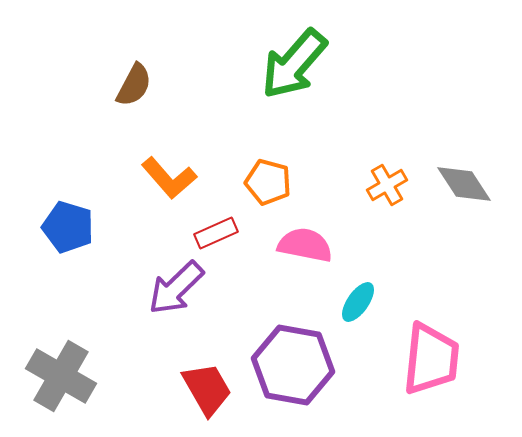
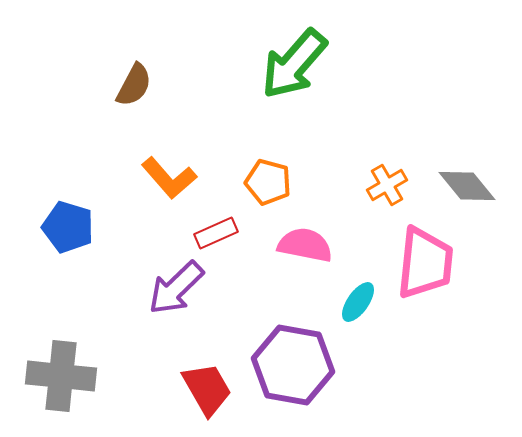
gray diamond: moved 3 px right, 2 px down; rotated 6 degrees counterclockwise
pink trapezoid: moved 6 px left, 96 px up
gray cross: rotated 24 degrees counterclockwise
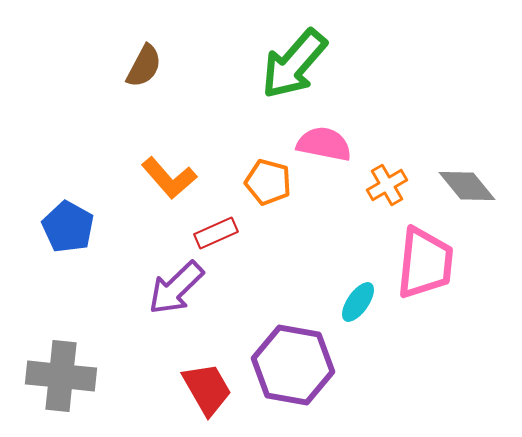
brown semicircle: moved 10 px right, 19 px up
blue pentagon: rotated 12 degrees clockwise
pink semicircle: moved 19 px right, 101 px up
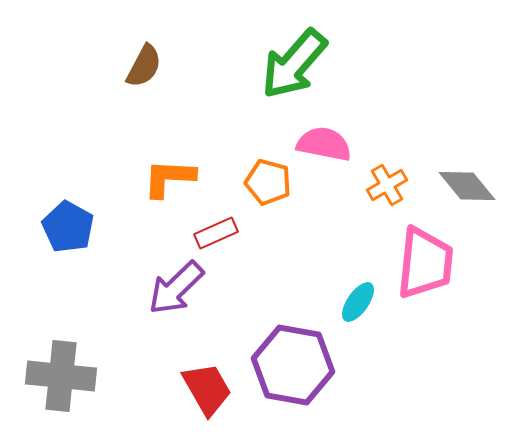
orange L-shape: rotated 134 degrees clockwise
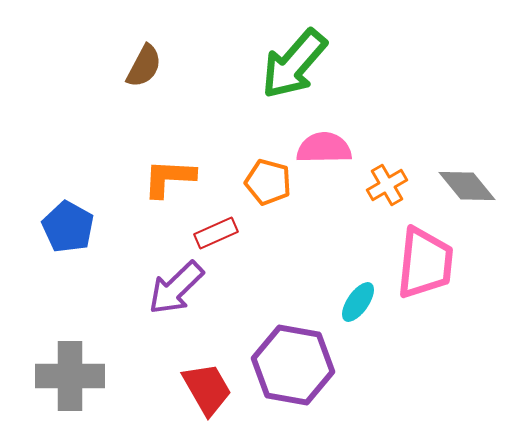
pink semicircle: moved 4 px down; rotated 12 degrees counterclockwise
gray cross: moved 9 px right; rotated 6 degrees counterclockwise
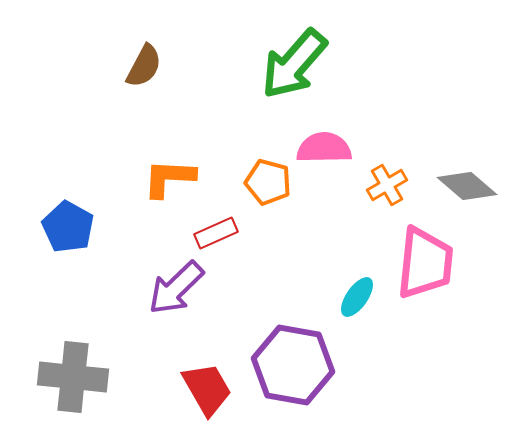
gray diamond: rotated 10 degrees counterclockwise
cyan ellipse: moved 1 px left, 5 px up
gray cross: moved 3 px right, 1 px down; rotated 6 degrees clockwise
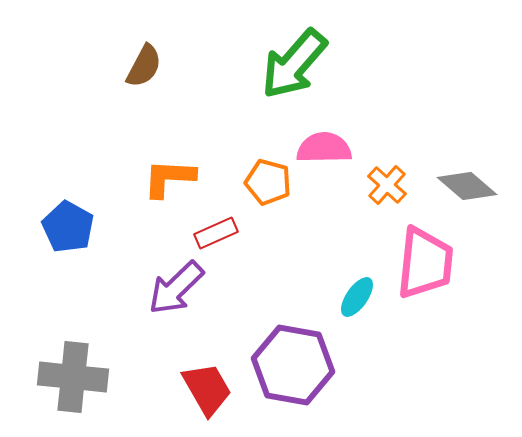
orange cross: rotated 18 degrees counterclockwise
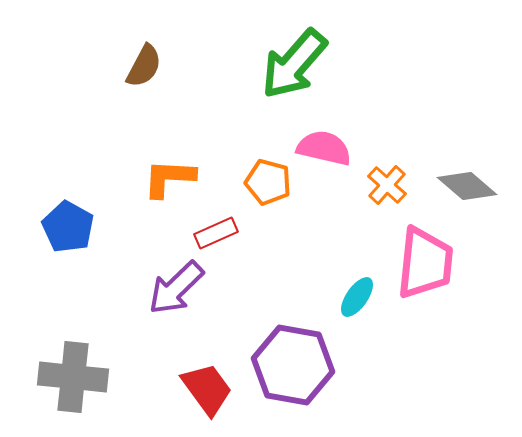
pink semicircle: rotated 14 degrees clockwise
red trapezoid: rotated 6 degrees counterclockwise
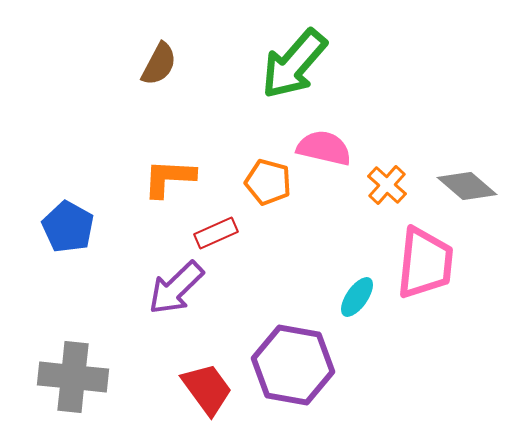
brown semicircle: moved 15 px right, 2 px up
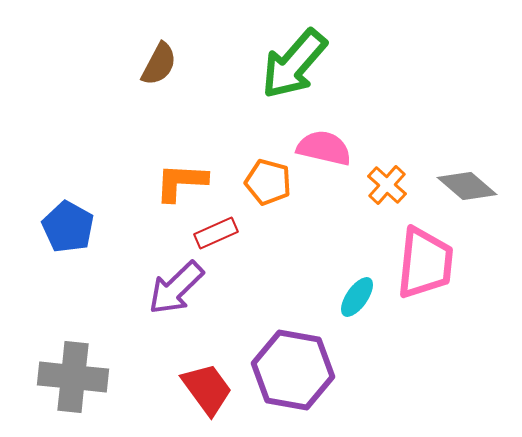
orange L-shape: moved 12 px right, 4 px down
purple hexagon: moved 5 px down
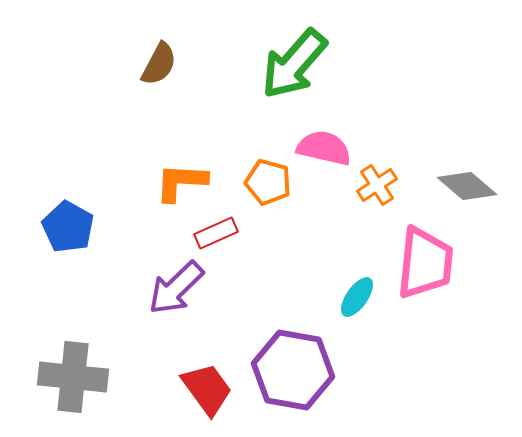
orange cross: moved 10 px left; rotated 15 degrees clockwise
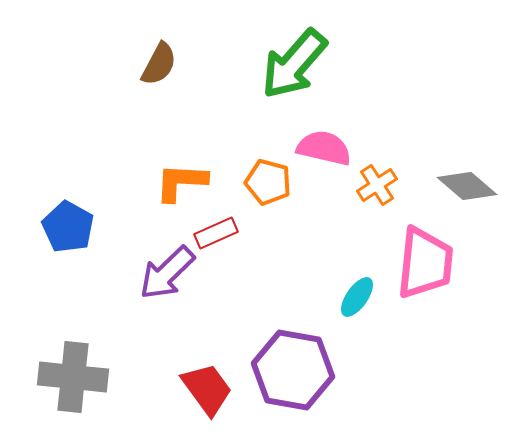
purple arrow: moved 9 px left, 15 px up
